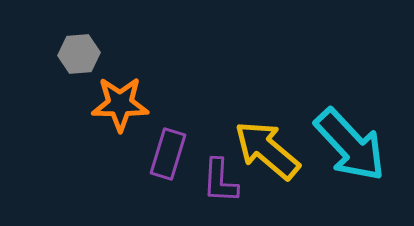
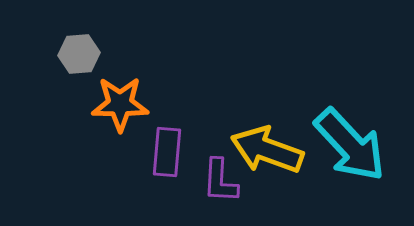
yellow arrow: rotated 20 degrees counterclockwise
purple rectangle: moved 1 px left, 2 px up; rotated 12 degrees counterclockwise
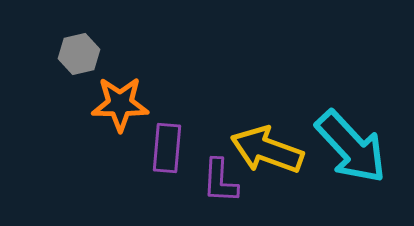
gray hexagon: rotated 9 degrees counterclockwise
cyan arrow: moved 1 px right, 2 px down
purple rectangle: moved 4 px up
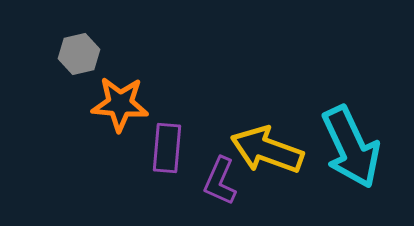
orange star: rotated 4 degrees clockwise
cyan arrow: rotated 18 degrees clockwise
purple L-shape: rotated 21 degrees clockwise
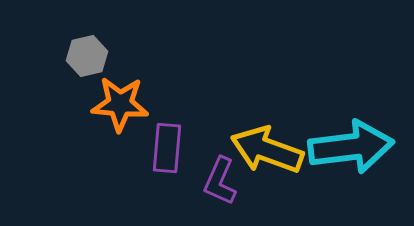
gray hexagon: moved 8 px right, 2 px down
cyan arrow: rotated 72 degrees counterclockwise
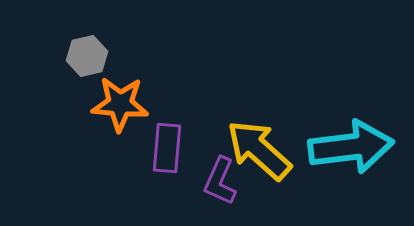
yellow arrow: moved 8 px left; rotated 22 degrees clockwise
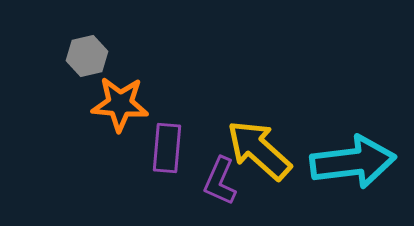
cyan arrow: moved 2 px right, 15 px down
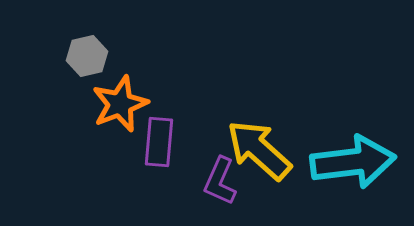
orange star: rotated 26 degrees counterclockwise
purple rectangle: moved 8 px left, 6 px up
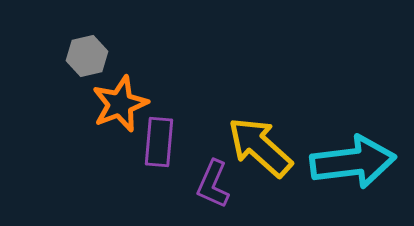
yellow arrow: moved 1 px right, 3 px up
purple L-shape: moved 7 px left, 3 px down
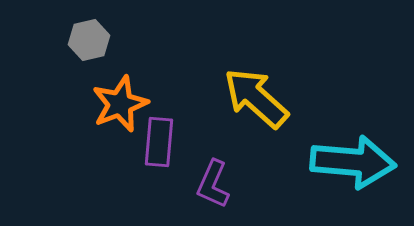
gray hexagon: moved 2 px right, 16 px up
yellow arrow: moved 4 px left, 49 px up
cyan arrow: rotated 12 degrees clockwise
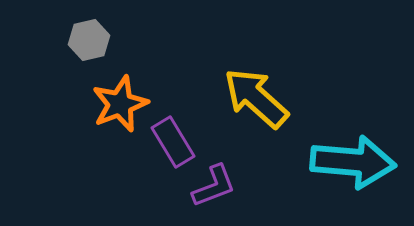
purple rectangle: moved 14 px right; rotated 36 degrees counterclockwise
purple L-shape: moved 1 px right, 2 px down; rotated 135 degrees counterclockwise
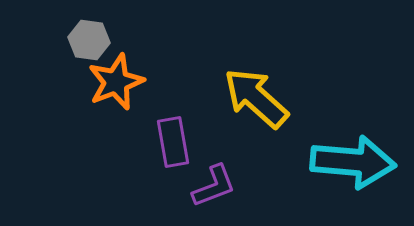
gray hexagon: rotated 21 degrees clockwise
orange star: moved 4 px left, 22 px up
purple rectangle: rotated 21 degrees clockwise
